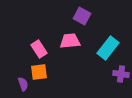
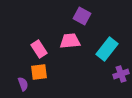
cyan rectangle: moved 1 px left, 1 px down
purple cross: rotated 28 degrees counterclockwise
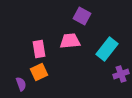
pink rectangle: rotated 24 degrees clockwise
orange square: rotated 18 degrees counterclockwise
purple semicircle: moved 2 px left
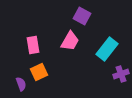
pink trapezoid: rotated 125 degrees clockwise
pink rectangle: moved 6 px left, 4 px up
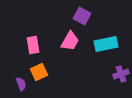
cyan rectangle: moved 1 px left, 5 px up; rotated 40 degrees clockwise
